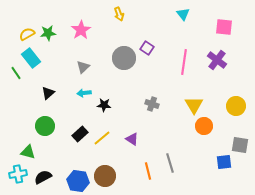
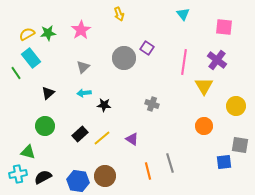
yellow triangle: moved 10 px right, 19 px up
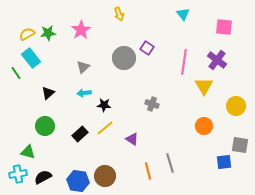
yellow line: moved 3 px right, 10 px up
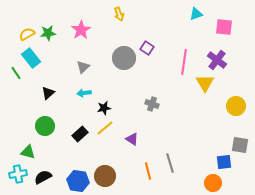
cyan triangle: moved 13 px right; rotated 48 degrees clockwise
yellow triangle: moved 1 px right, 3 px up
black star: moved 3 px down; rotated 16 degrees counterclockwise
orange circle: moved 9 px right, 57 px down
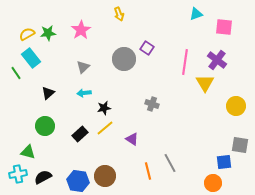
gray circle: moved 1 px down
pink line: moved 1 px right
gray line: rotated 12 degrees counterclockwise
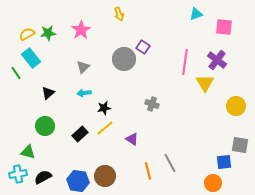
purple square: moved 4 px left, 1 px up
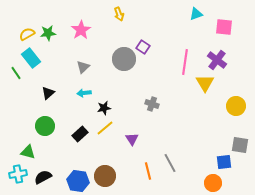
purple triangle: rotated 24 degrees clockwise
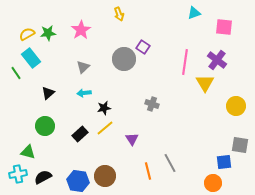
cyan triangle: moved 2 px left, 1 px up
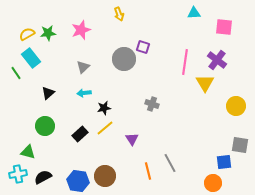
cyan triangle: rotated 16 degrees clockwise
pink star: rotated 12 degrees clockwise
purple square: rotated 16 degrees counterclockwise
